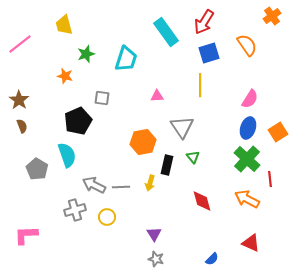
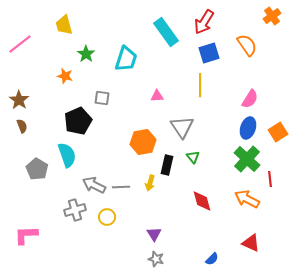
green star: rotated 18 degrees counterclockwise
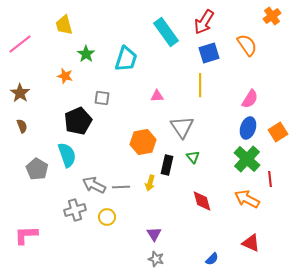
brown star: moved 1 px right, 7 px up
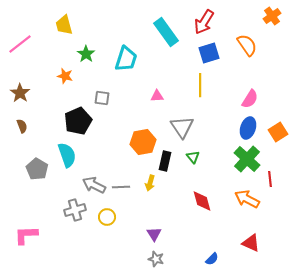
black rectangle: moved 2 px left, 4 px up
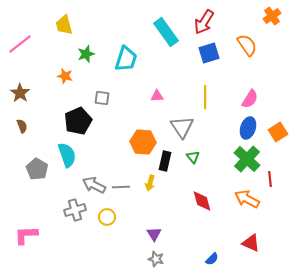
green star: rotated 18 degrees clockwise
yellow line: moved 5 px right, 12 px down
orange hexagon: rotated 15 degrees clockwise
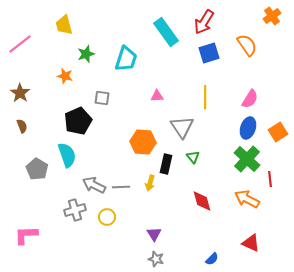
black rectangle: moved 1 px right, 3 px down
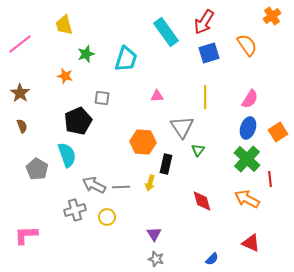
green triangle: moved 5 px right, 7 px up; rotated 16 degrees clockwise
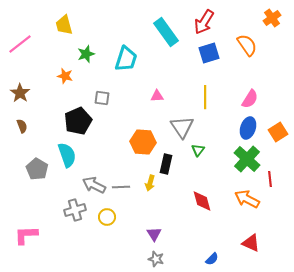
orange cross: moved 2 px down
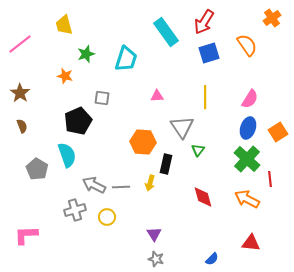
red diamond: moved 1 px right, 4 px up
red triangle: rotated 18 degrees counterclockwise
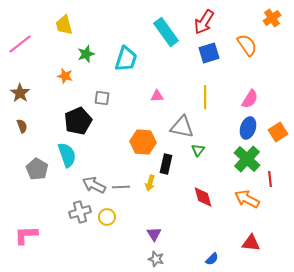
gray triangle: rotated 45 degrees counterclockwise
gray cross: moved 5 px right, 2 px down
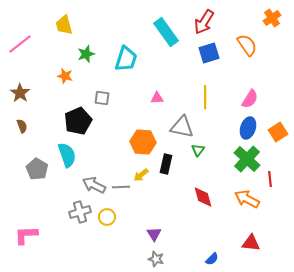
pink triangle: moved 2 px down
yellow arrow: moved 9 px left, 8 px up; rotated 35 degrees clockwise
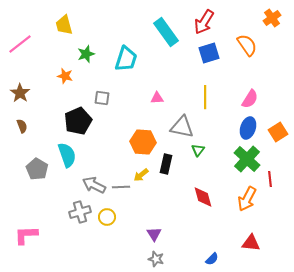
orange arrow: rotated 90 degrees counterclockwise
